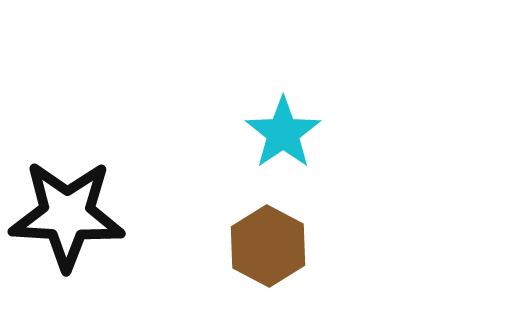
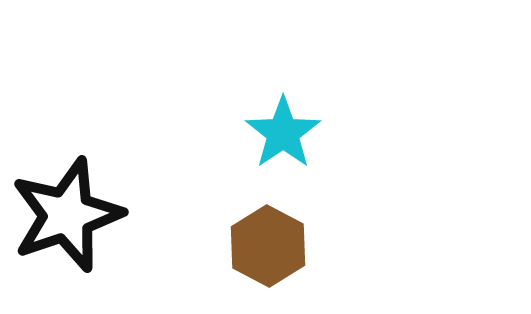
black star: rotated 22 degrees counterclockwise
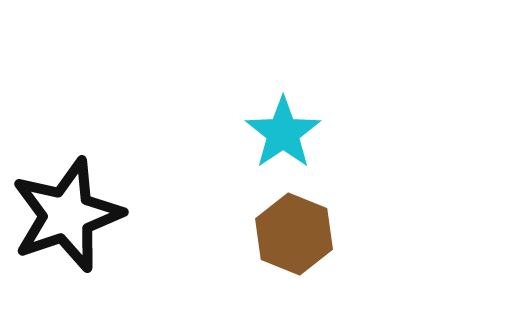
brown hexagon: moved 26 px right, 12 px up; rotated 6 degrees counterclockwise
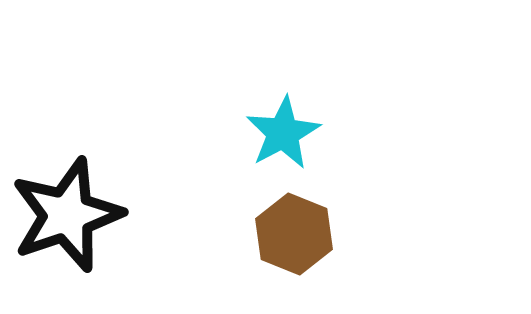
cyan star: rotated 6 degrees clockwise
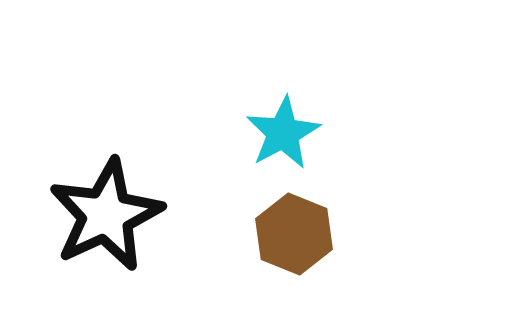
black star: moved 39 px right; rotated 6 degrees counterclockwise
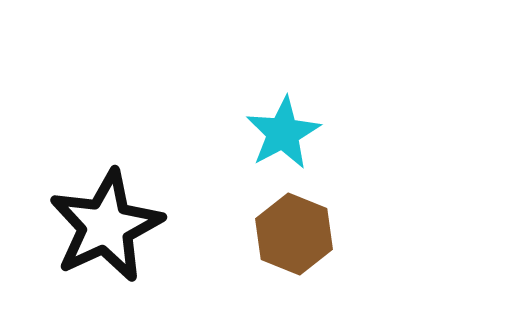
black star: moved 11 px down
